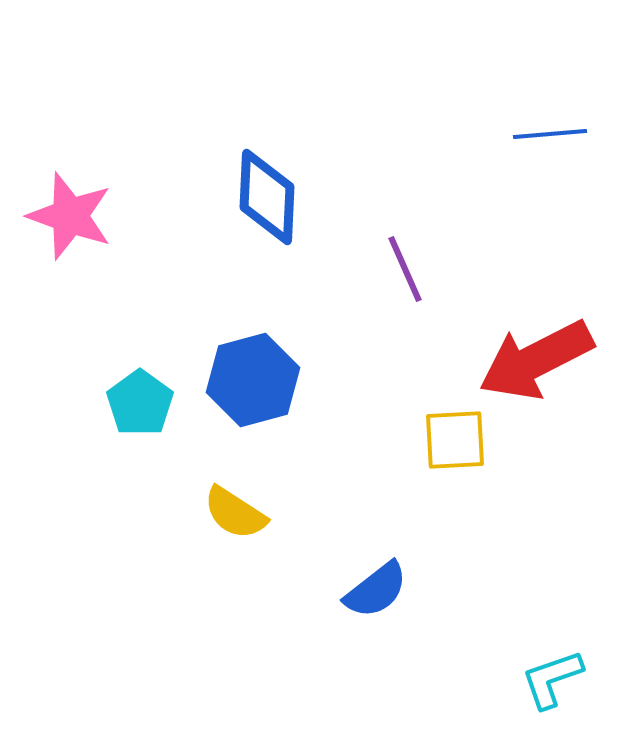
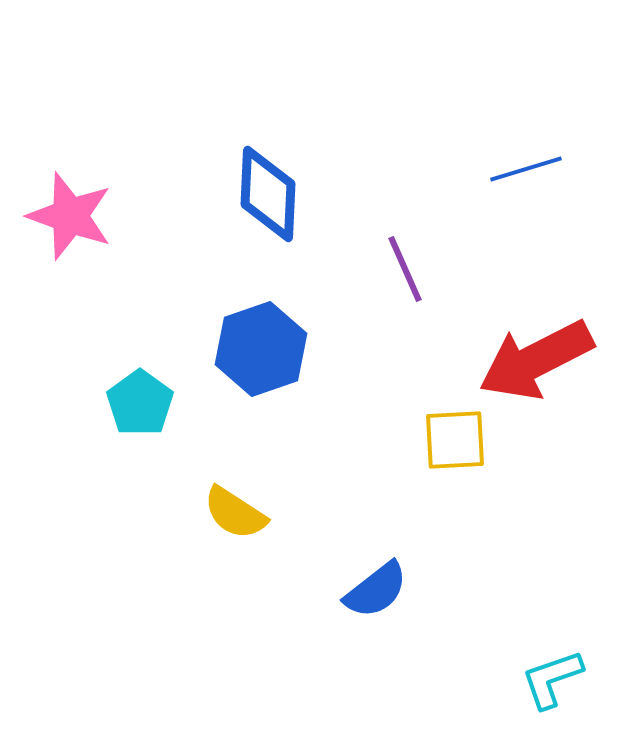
blue line: moved 24 px left, 35 px down; rotated 12 degrees counterclockwise
blue diamond: moved 1 px right, 3 px up
blue hexagon: moved 8 px right, 31 px up; rotated 4 degrees counterclockwise
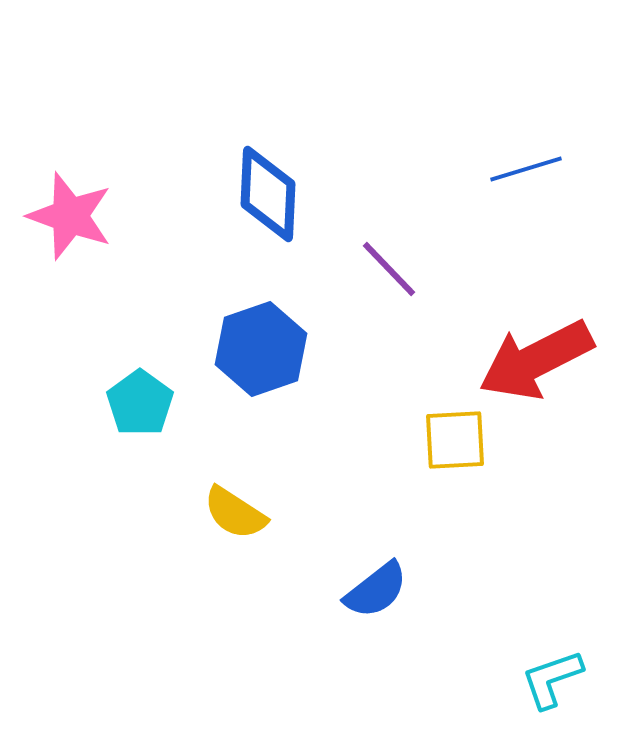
purple line: moved 16 px left; rotated 20 degrees counterclockwise
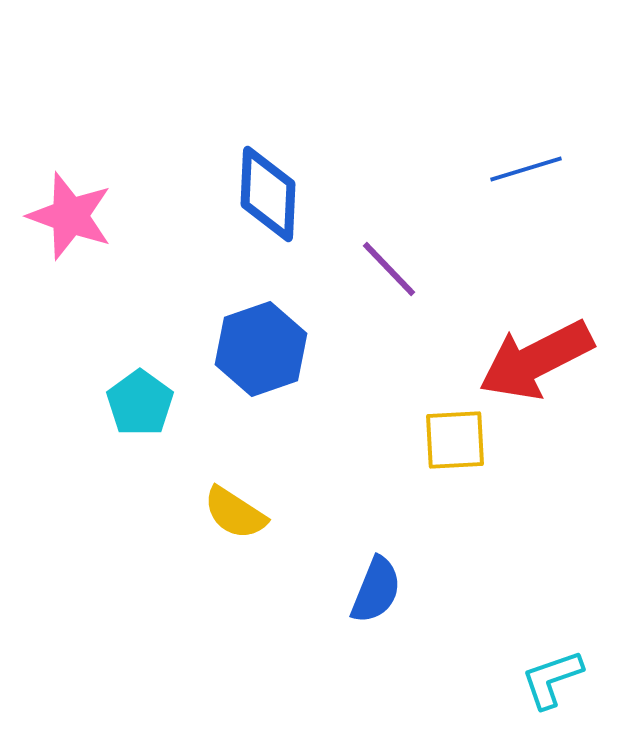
blue semicircle: rotated 30 degrees counterclockwise
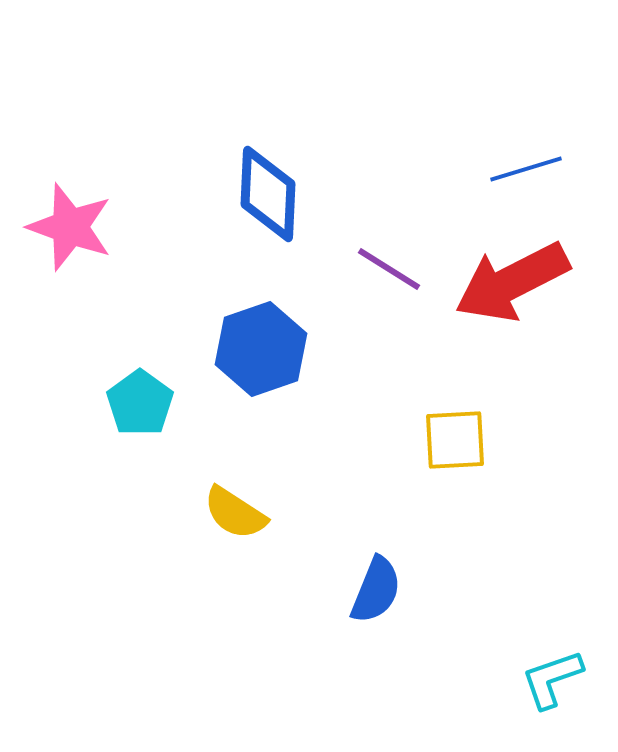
pink star: moved 11 px down
purple line: rotated 14 degrees counterclockwise
red arrow: moved 24 px left, 78 px up
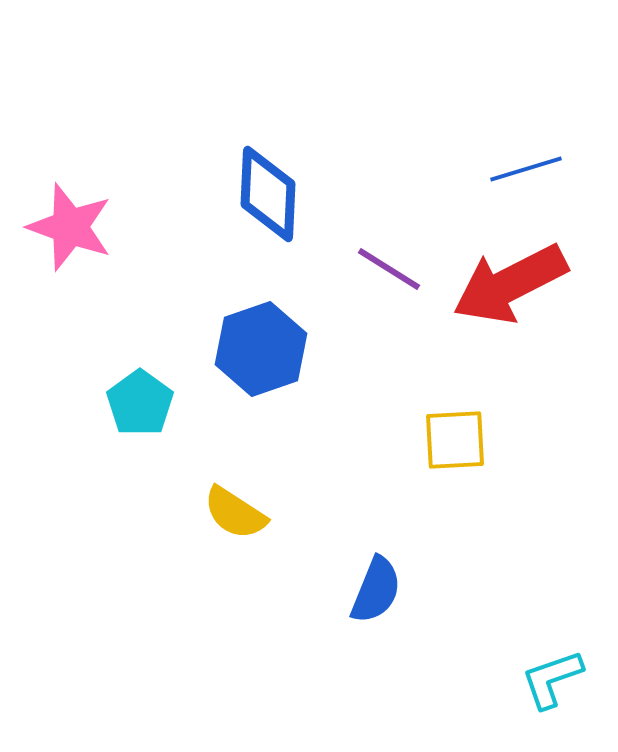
red arrow: moved 2 px left, 2 px down
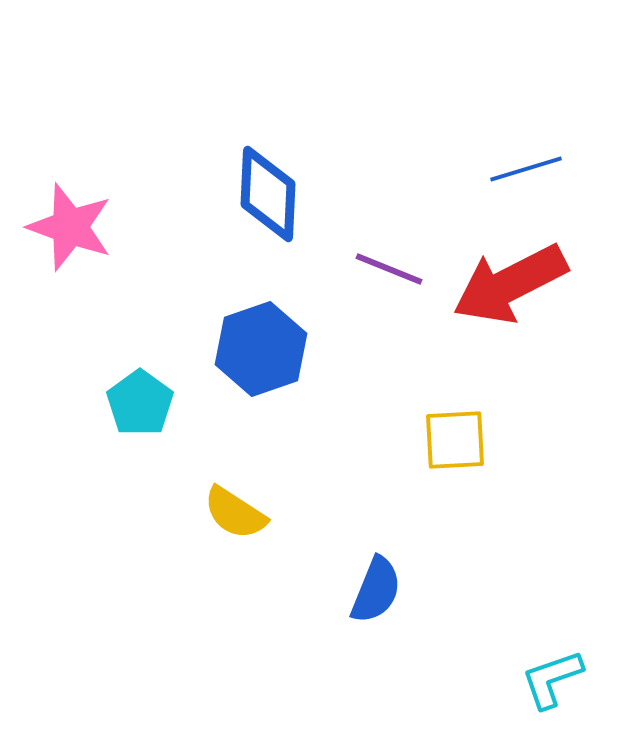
purple line: rotated 10 degrees counterclockwise
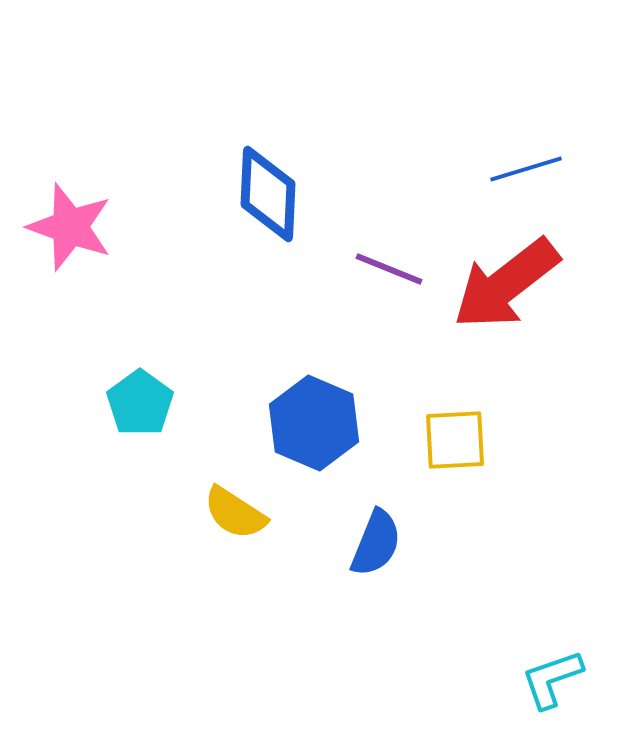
red arrow: moved 4 px left; rotated 11 degrees counterclockwise
blue hexagon: moved 53 px right, 74 px down; rotated 18 degrees counterclockwise
blue semicircle: moved 47 px up
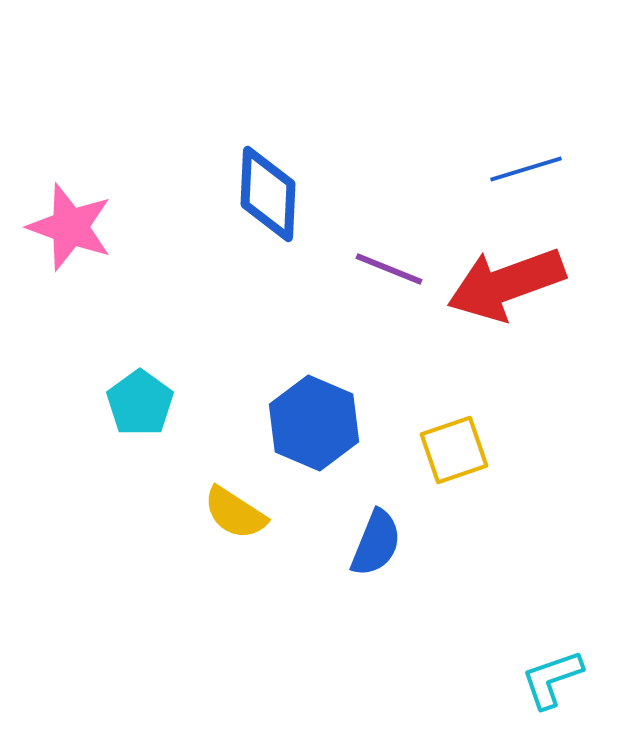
red arrow: rotated 18 degrees clockwise
yellow square: moved 1 px left, 10 px down; rotated 16 degrees counterclockwise
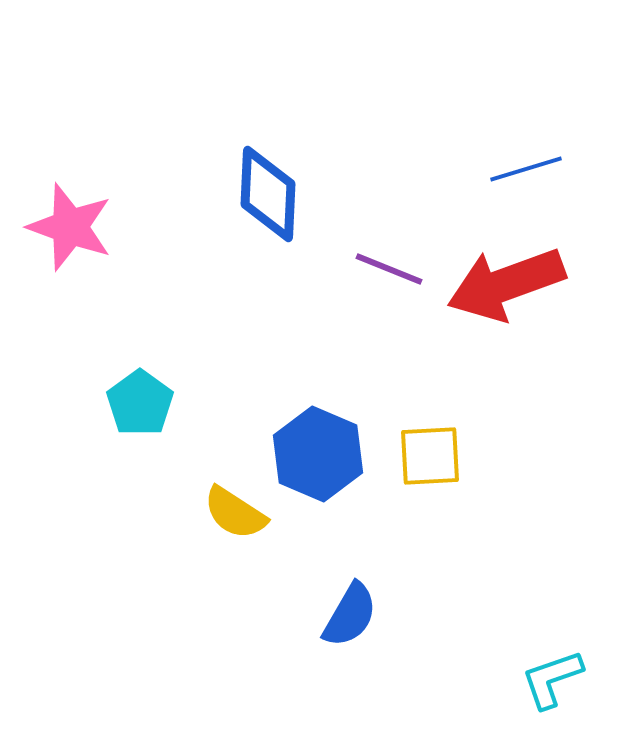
blue hexagon: moved 4 px right, 31 px down
yellow square: moved 24 px left, 6 px down; rotated 16 degrees clockwise
blue semicircle: moved 26 px left, 72 px down; rotated 8 degrees clockwise
